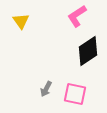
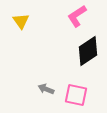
gray arrow: rotated 84 degrees clockwise
pink square: moved 1 px right, 1 px down
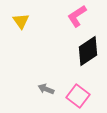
pink square: moved 2 px right, 1 px down; rotated 25 degrees clockwise
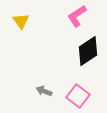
gray arrow: moved 2 px left, 2 px down
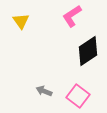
pink L-shape: moved 5 px left
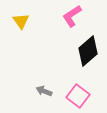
black diamond: rotated 8 degrees counterclockwise
